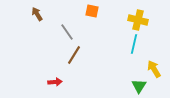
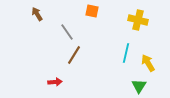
cyan line: moved 8 px left, 9 px down
yellow arrow: moved 6 px left, 6 px up
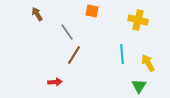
cyan line: moved 4 px left, 1 px down; rotated 18 degrees counterclockwise
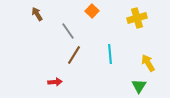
orange square: rotated 32 degrees clockwise
yellow cross: moved 1 px left, 2 px up; rotated 30 degrees counterclockwise
gray line: moved 1 px right, 1 px up
cyan line: moved 12 px left
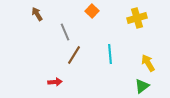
gray line: moved 3 px left, 1 px down; rotated 12 degrees clockwise
green triangle: moved 3 px right; rotated 21 degrees clockwise
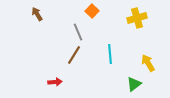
gray line: moved 13 px right
green triangle: moved 8 px left, 2 px up
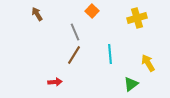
gray line: moved 3 px left
green triangle: moved 3 px left
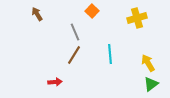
green triangle: moved 20 px right
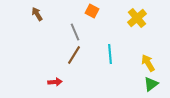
orange square: rotated 16 degrees counterclockwise
yellow cross: rotated 24 degrees counterclockwise
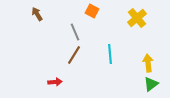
yellow arrow: rotated 24 degrees clockwise
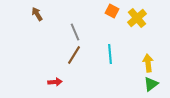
orange square: moved 20 px right
